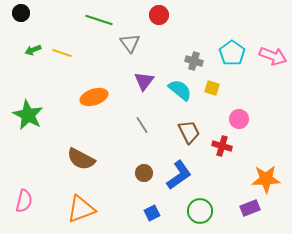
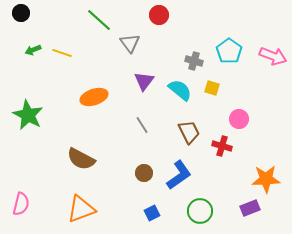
green line: rotated 24 degrees clockwise
cyan pentagon: moved 3 px left, 2 px up
pink semicircle: moved 3 px left, 3 px down
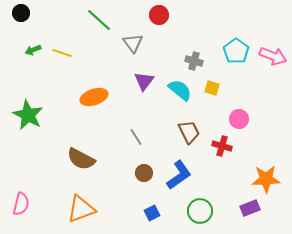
gray triangle: moved 3 px right
cyan pentagon: moved 7 px right
gray line: moved 6 px left, 12 px down
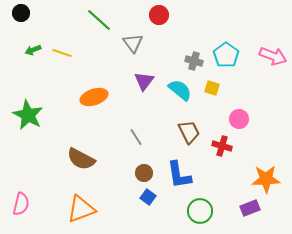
cyan pentagon: moved 10 px left, 4 px down
blue L-shape: rotated 116 degrees clockwise
blue square: moved 4 px left, 16 px up; rotated 28 degrees counterclockwise
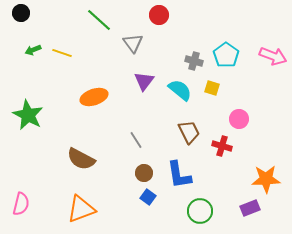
gray line: moved 3 px down
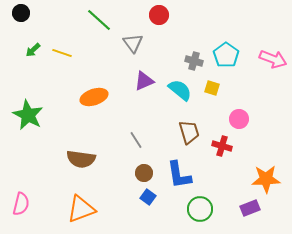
green arrow: rotated 21 degrees counterclockwise
pink arrow: moved 3 px down
purple triangle: rotated 30 degrees clockwise
brown trapezoid: rotated 10 degrees clockwise
brown semicircle: rotated 20 degrees counterclockwise
green circle: moved 2 px up
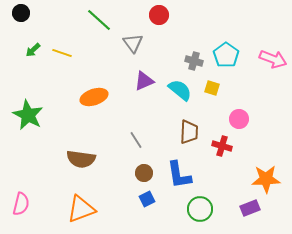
brown trapezoid: rotated 20 degrees clockwise
blue square: moved 1 px left, 2 px down; rotated 28 degrees clockwise
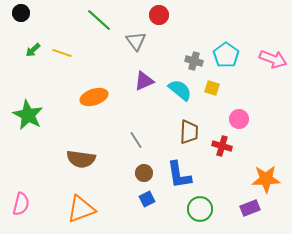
gray triangle: moved 3 px right, 2 px up
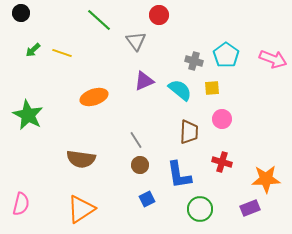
yellow square: rotated 21 degrees counterclockwise
pink circle: moved 17 px left
red cross: moved 16 px down
brown circle: moved 4 px left, 8 px up
orange triangle: rotated 12 degrees counterclockwise
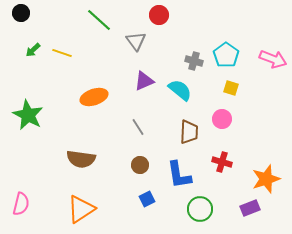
yellow square: moved 19 px right; rotated 21 degrees clockwise
gray line: moved 2 px right, 13 px up
orange star: rotated 16 degrees counterclockwise
